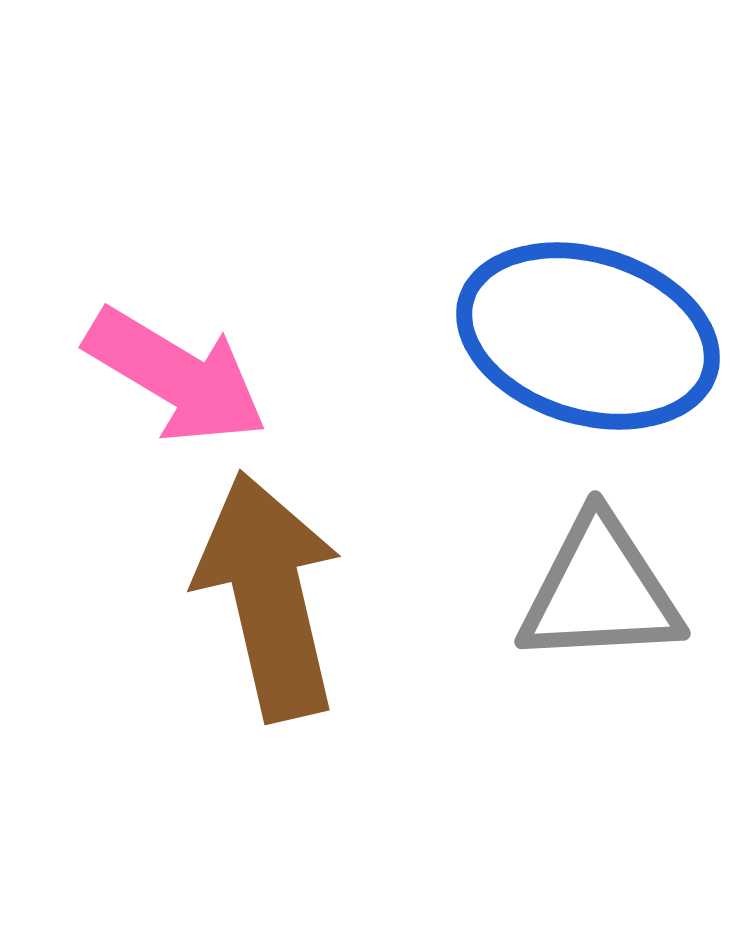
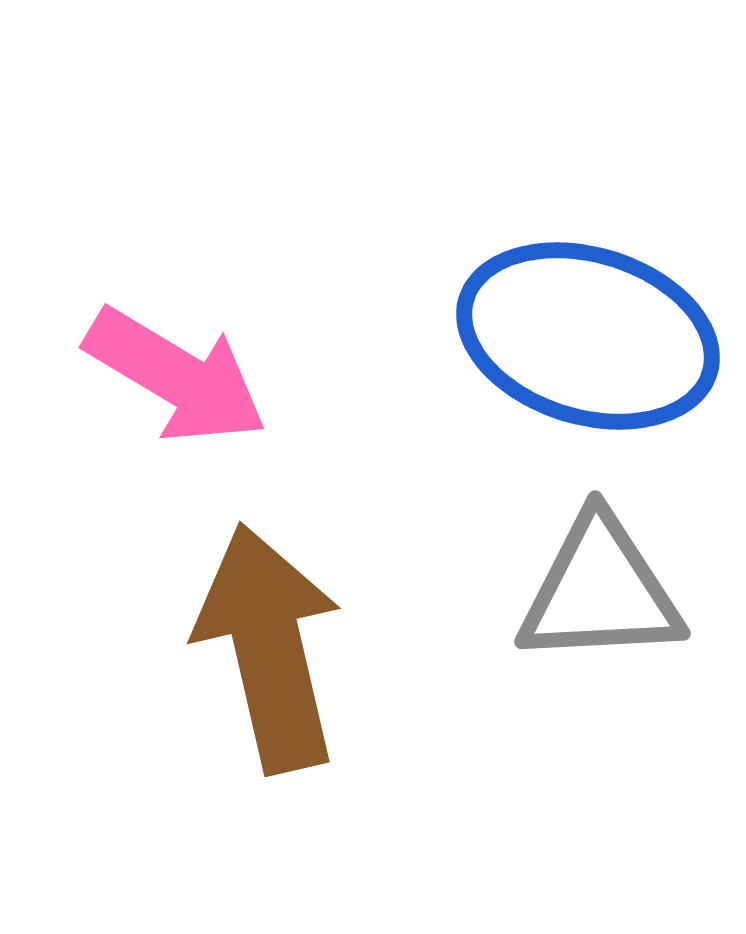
brown arrow: moved 52 px down
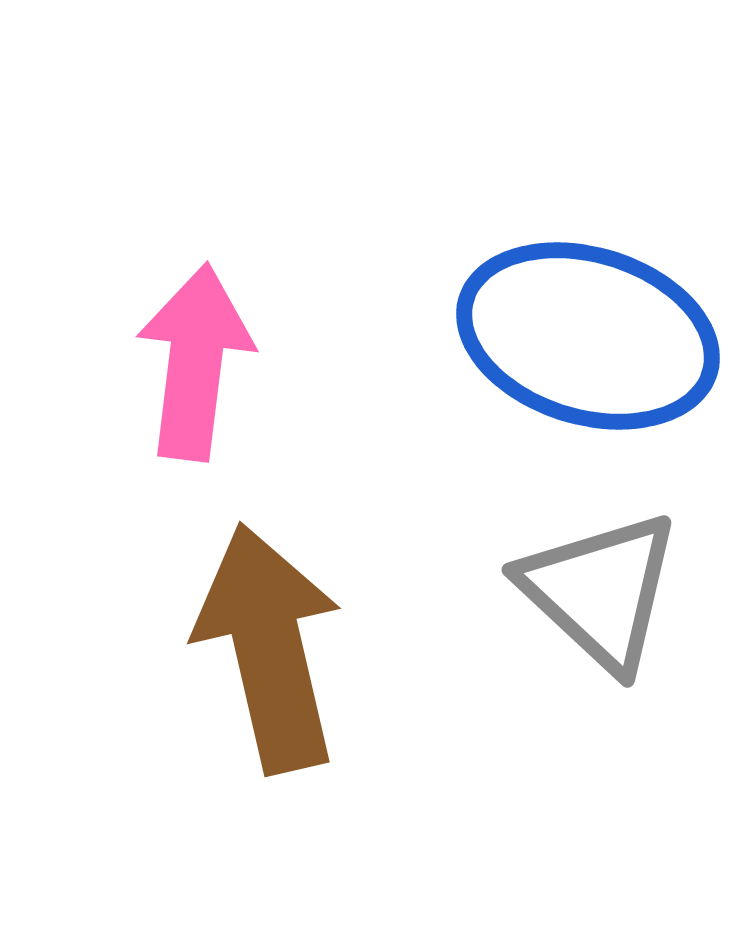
pink arrow: moved 19 px right, 14 px up; rotated 114 degrees counterclockwise
gray triangle: rotated 46 degrees clockwise
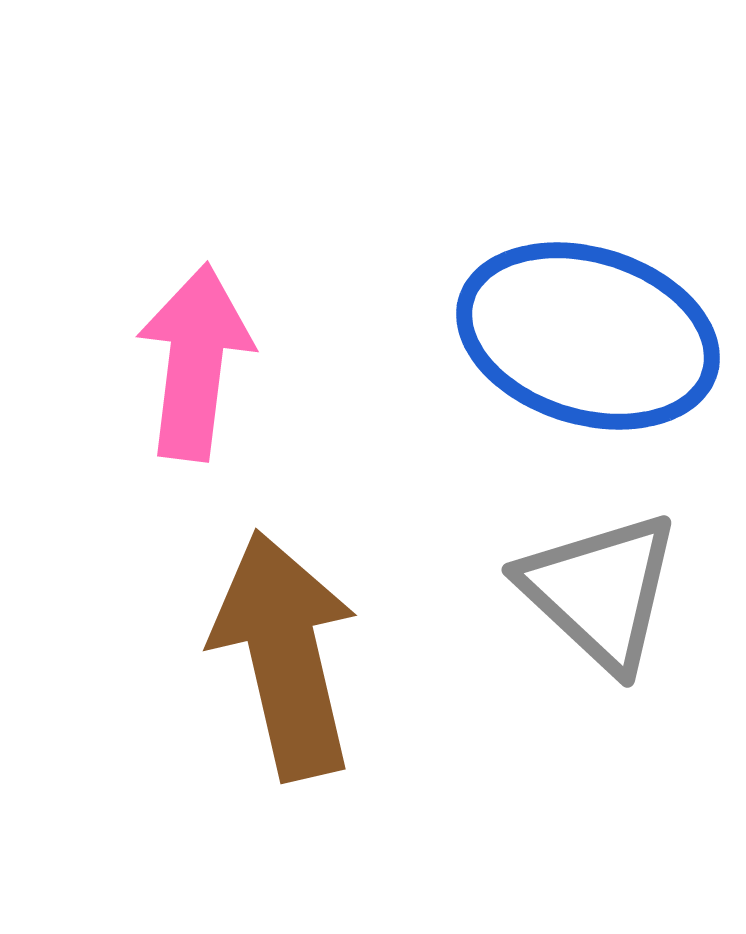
brown arrow: moved 16 px right, 7 px down
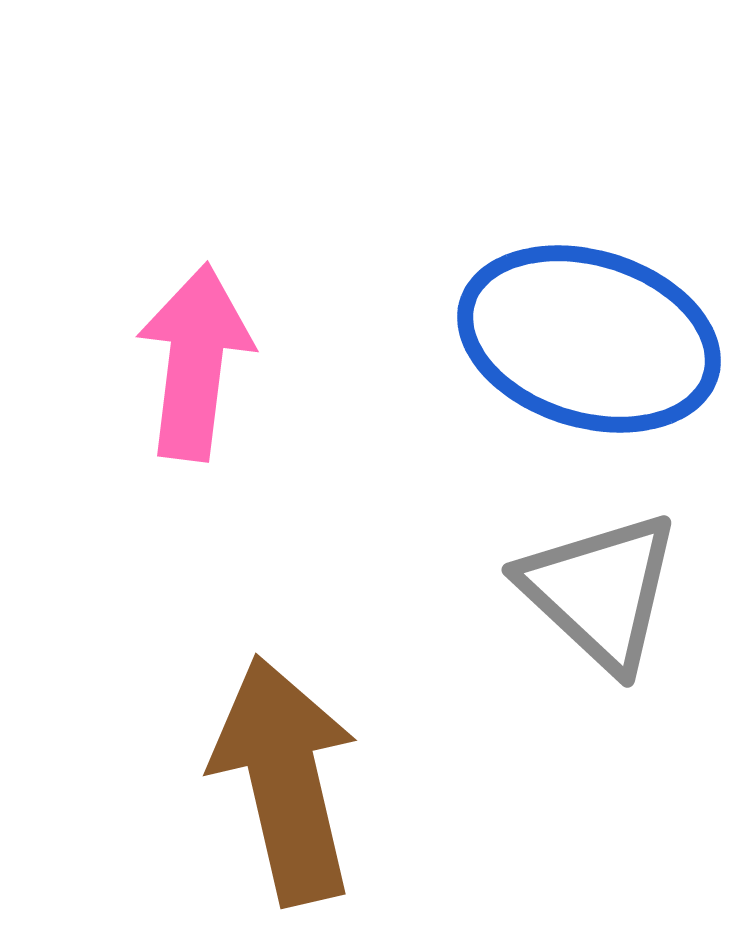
blue ellipse: moved 1 px right, 3 px down
brown arrow: moved 125 px down
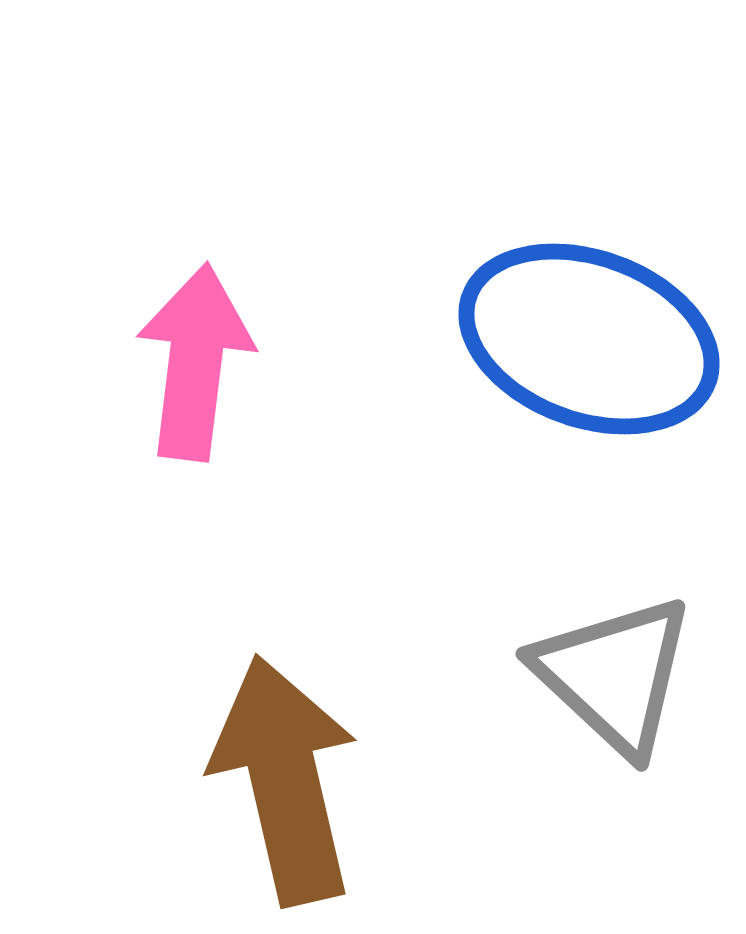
blue ellipse: rotated 3 degrees clockwise
gray triangle: moved 14 px right, 84 px down
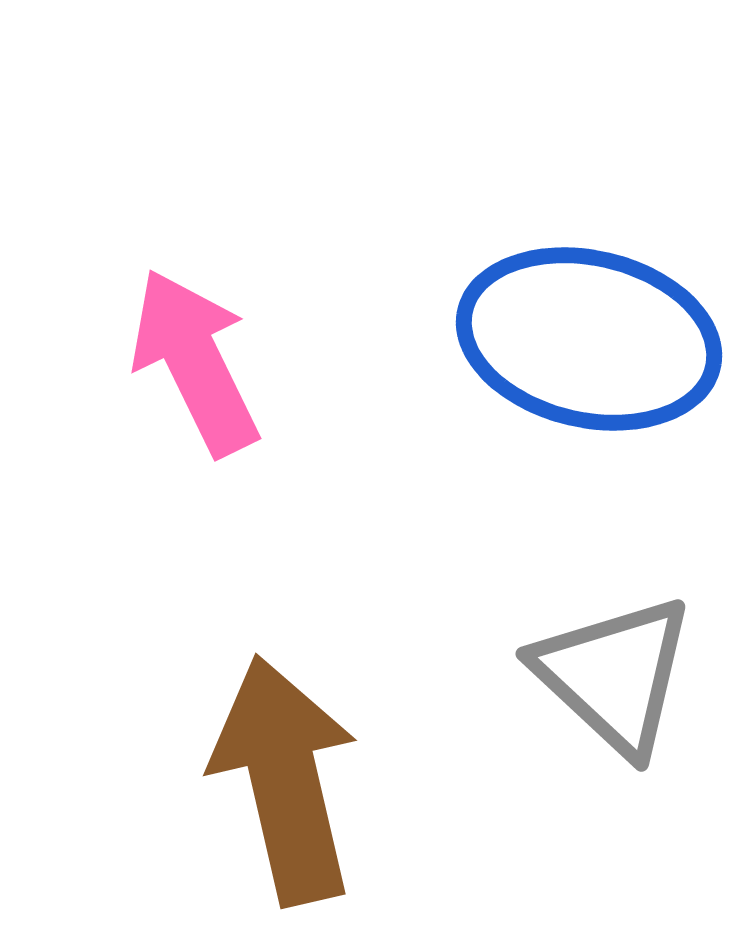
blue ellipse: rotated 7 degrees counterclockwise
pink arrow: rotated 33 degrees counterclockwise
